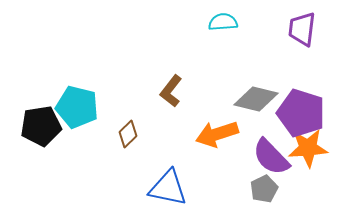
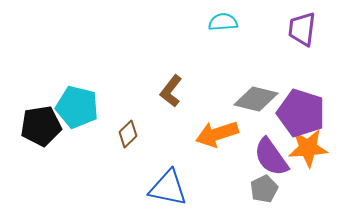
purple semicircle: rotated 9 degrees clockwise
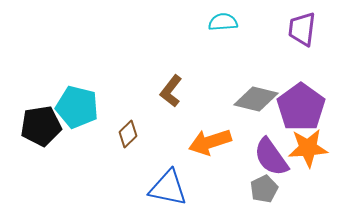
purple pentagon: moved 6 px up; rotated 18 degrees clockwise
orange arrow: moved 7 px left, 8 px down
